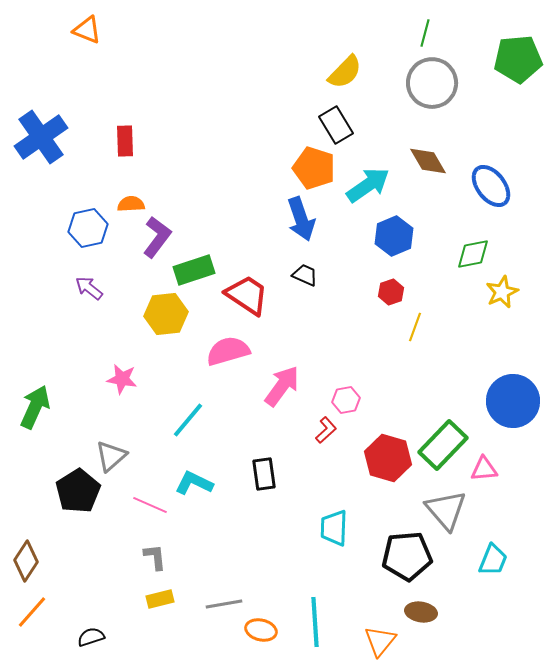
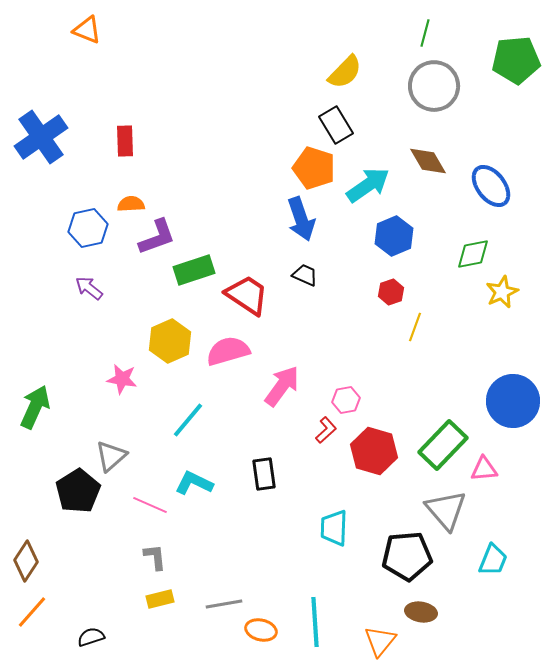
green pentagon at (518, 59): moved 2 px left, 1 px down
gray circle at (432, 83): moved 2 px right, 3 px down
purple L-shape at (157, 237): rotated 33 degrees clockwise
yellow hexagon at (166, 314): moved 4 px right, 27 px down; rotated 18 degrees counterclockwise
red hexagon at (388, 458): moved 14 px left, 7 px up
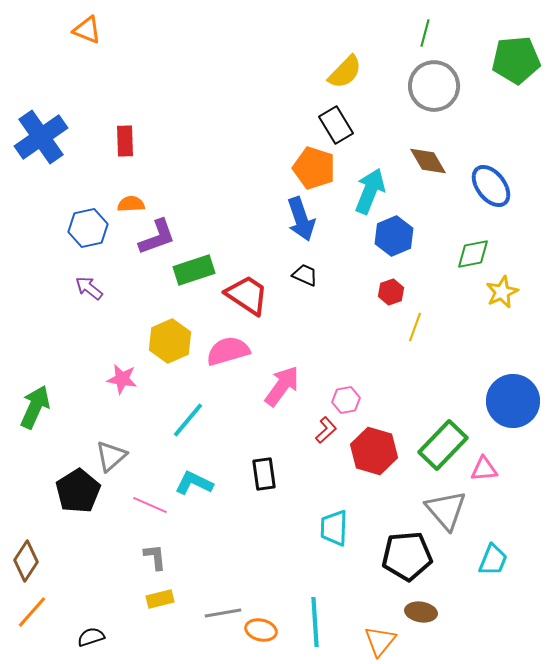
cyan arrow at (368, 185): moved 2 px right, 6 px down; rotated 33 degrees counterclockwise
gray line at (224, 604): moved 1 px left, 9 px down
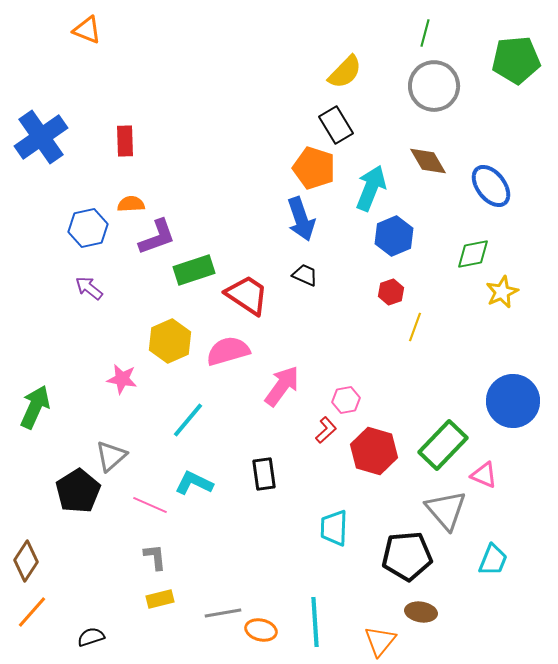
cyan arrow at (370, 191): moved 1 px right, 3 px up
pink triangle at (484, 469): moved 6 px down; rotated 28 degrees clockwise
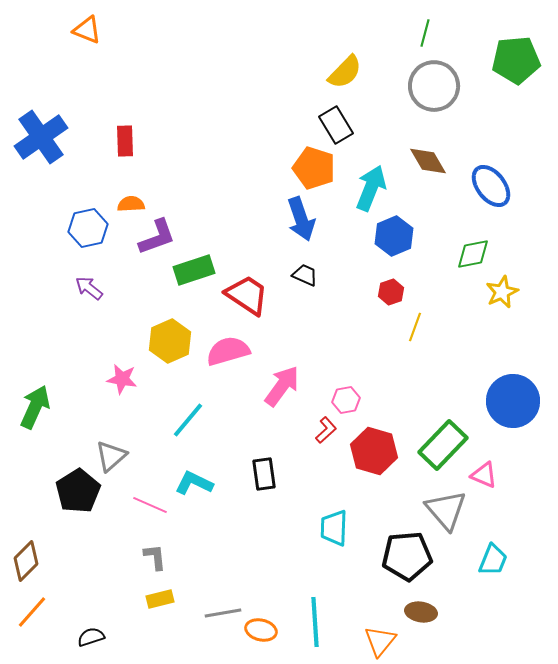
brown diamond at (26, 561): rotated 12 degrees clockwise
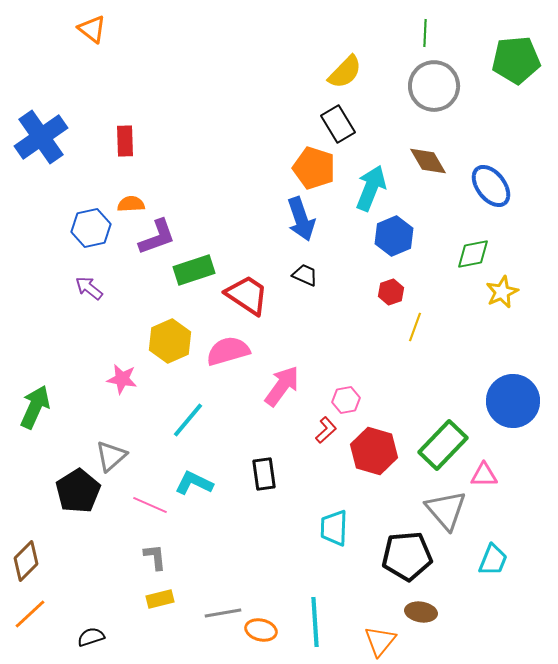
orange triangle at (87, 30): moved 5 px right, 1 px up; rotated 16 degrees clockwise
green line at (425, 33): rotated 12 degrees counterclockwise
black rectangle at (336, 125): moved 2 px right, 1 px up
blue hexagon at (88, 228): moved 3 px right
pink triangle at (484, 475): rotated 24 degrees counterclockwise
orange line at (32, 612): moved 2 px left, 2 px down; rotated 6 degrees clockwise
